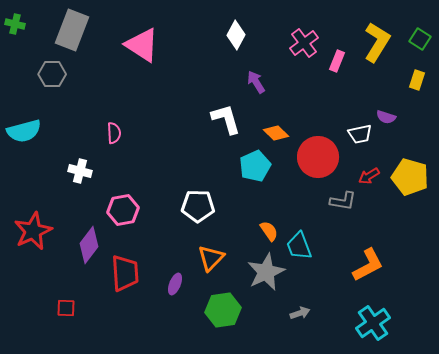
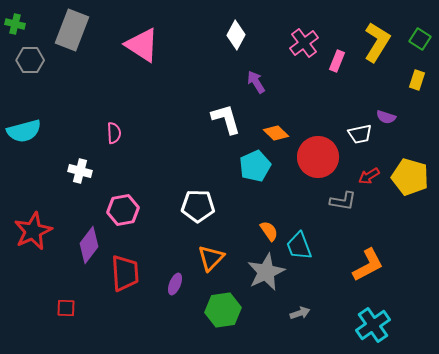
gray hexagon: moved 22 px left, 14 px up
cyan cross: moved 2 px down
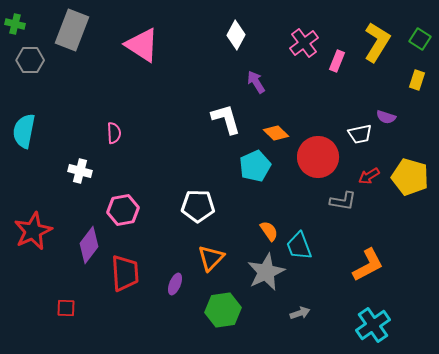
cyan semicircle: rotated 116 degrees clockwise
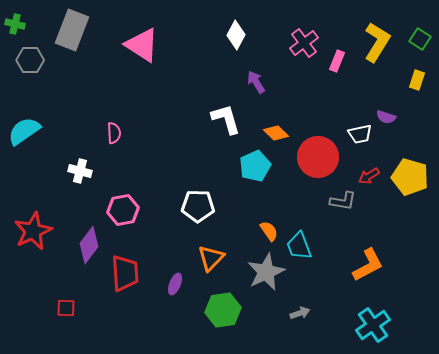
cyan semicircle: rotated 44 degrees clockwise
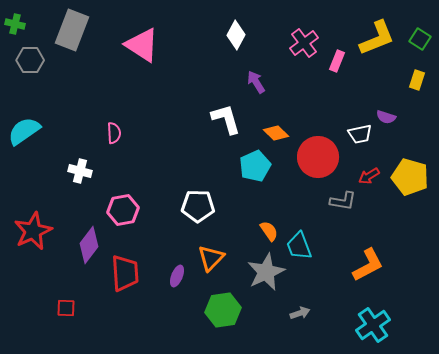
yellow L-shape: moved 4 px up; rotated 36 degrees clockwise
purple ellipse: moved 2 px right, 8 px up
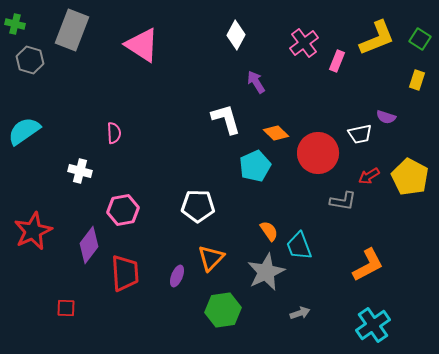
gray hexagon: rotated 16 degrees clockwise
red circle: moved 4 px up
yellow pentagon: rotated 12 degrees clockwise
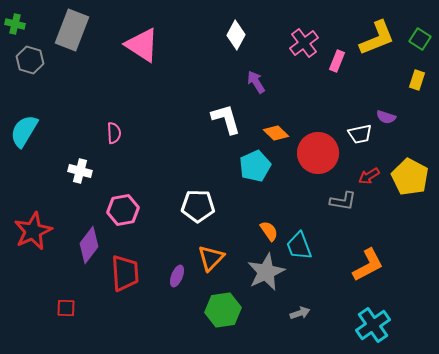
cyan semicircle: rotated 24 degrees counterclockwise
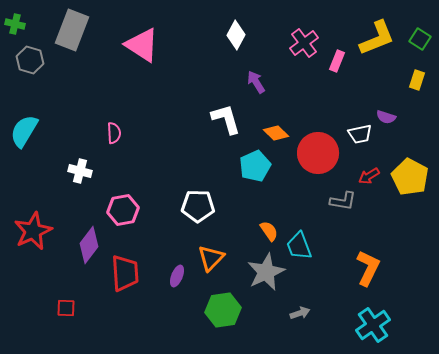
orange L-shape: moved 3 px down; rotated 36 degrees counterclockwise
